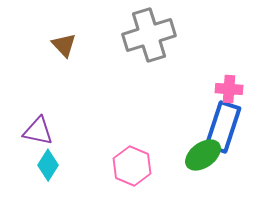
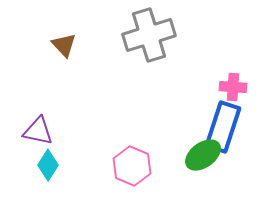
pink cross: moved 4 px right, 2 px up
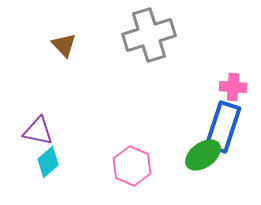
cyan diamond: moved 3 px up; rotated 16 degrees clockwise
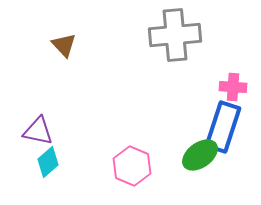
gray cross: moved 26 px right; rotated 12 degrees clockwise
green ellipse: moved 3 px left
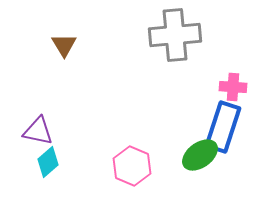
brown triangle: rotated 12 degrees clockwise
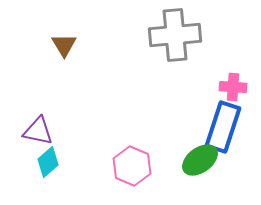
green ellipse: moved 5 px down
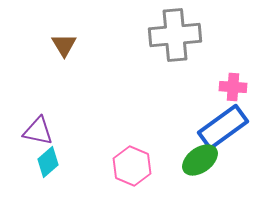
blue rectangle: rotated 36 degrees clockwise
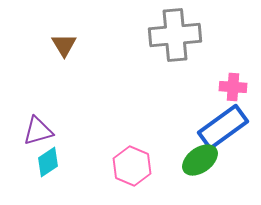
purple triangle: rotated 28 degrees counterclockwise
cyan diamond: rotated 8 degrees clockwise
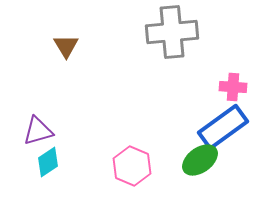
gray cross: moved 3 px left, 3 px up
brown triangle: moved 2 px right, 1 px down
